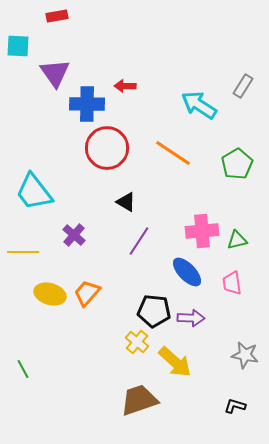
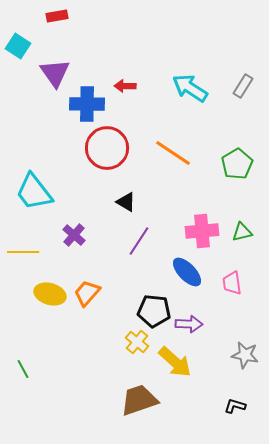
cyan square: rotated 30 degrees clockwise
cyan arrow: moved 9 px left, 17 px up
green triangle: moved 5 px right, 8 px up
purple arrow: moved 2 px left, 6 px down
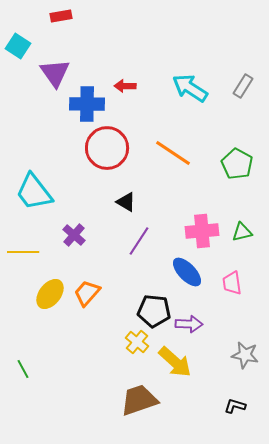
red rectangle: moved 4 px right
green pentagon: rotated 12 degrees counterclockwise
yellow ellipse: rotated 68 degrees counterclockwise
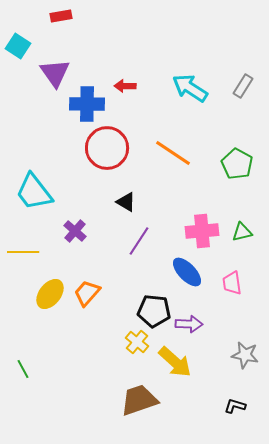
purple cross: moved 1 px right, 4 px up
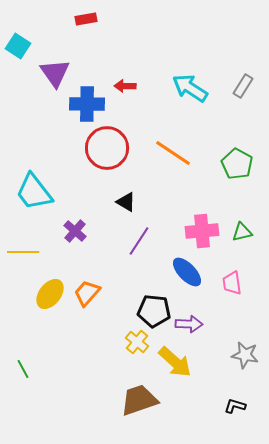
red rectangle: moved 25 px right, 3 px down
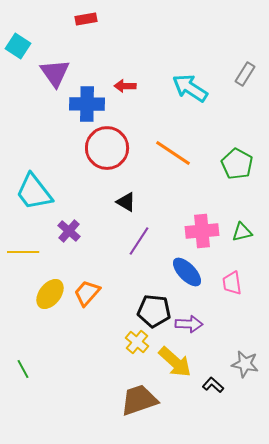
gray rectangle: moved 2 px right, 12 px up
purple cross: moved 6 px left
gray star: moved 9 px down
black L-shape: moved 22 px left, 21 px up; rotated 25 degrees clockwise
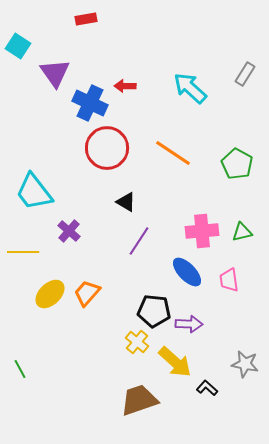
cyan arrow: rotated 9 degrees clockwise
blue cross: moved 3 px right, 1 px up; rotated 24 degrees clockwise
pink trapezoid: moved 3 px left, 3 px up
yellow ellipse: rotated 8 degrees clockwise
green line: moved 3 px left
black L-shape: moved 6 px left, 3 px down
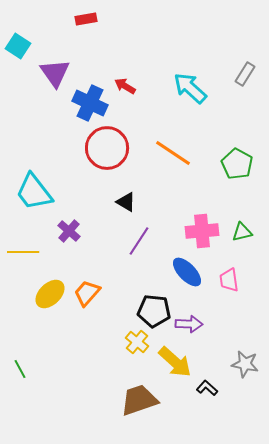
red arrow: rotated 30 degrees clockwise
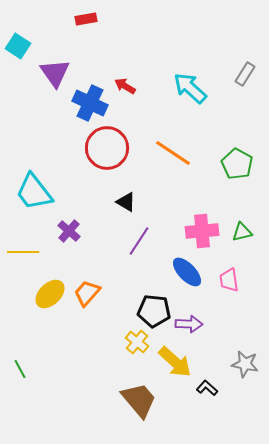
brown trapezoid: rotated 69 degrees clockwise
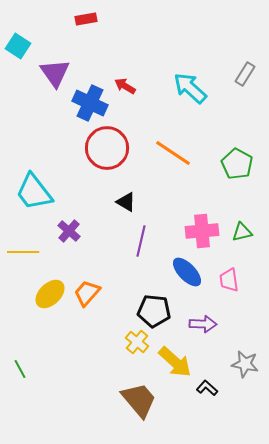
purple line: moved 2 px right; rotated 20 degrees counterclockwise
purple arrow: moved 14 px right
